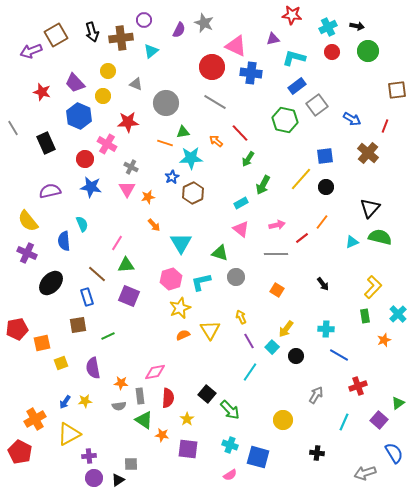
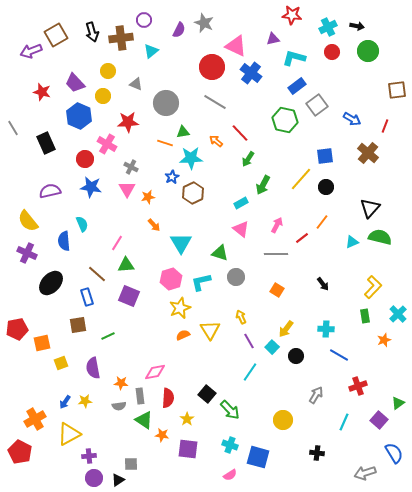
blue cross at (251, 73): rotated 30 degrees clockwise
pink arrow at (277, 225): rotated 49 degrees counterclockwise
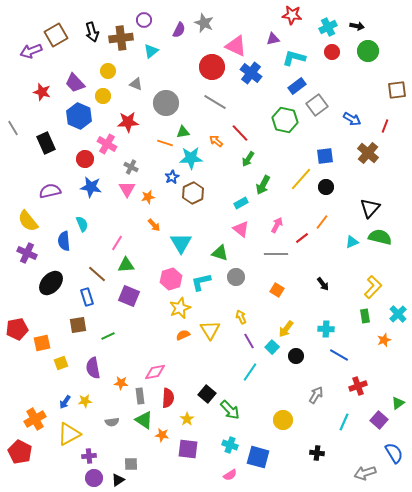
gray semicircle at (119, 406): moved 7 px left, 16 px down
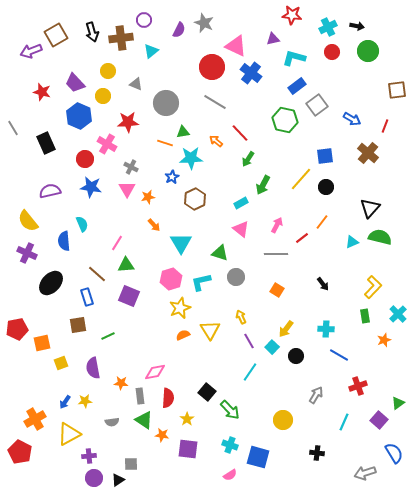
brown hexagon at (193, 193): moved 2 px right, 6 px down
black square at (207, 394): moved 2 px up
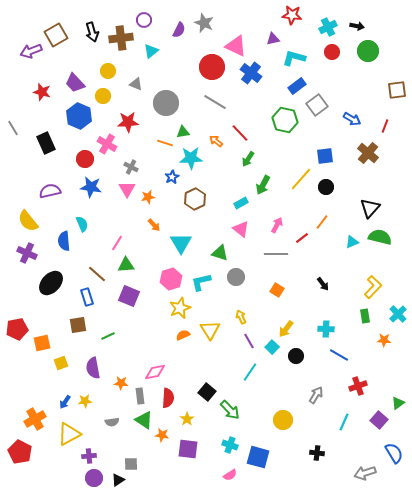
orange star at (384, 340): rotated 24 degrees clockwise
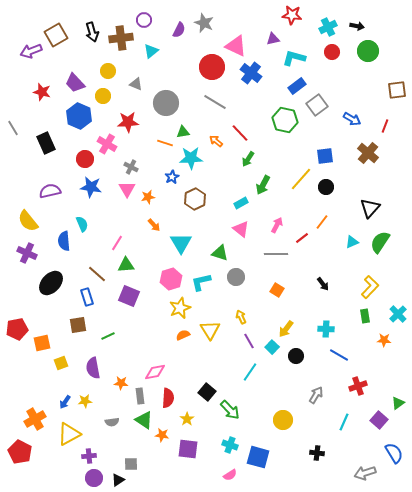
green semicircle at (380, 237): moved 5 px down; rotated 70 degrees counterclockwise
yellow L-shape at (373, 287): moved 3 px left
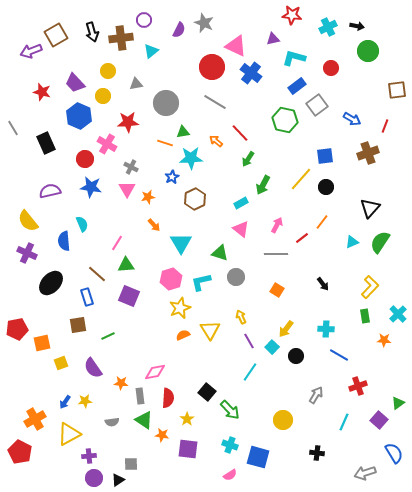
red circle at (332, 52): moved 1 px left, 16 px down
gray triangle at (136, 84): rotated 32 degrees counterclockwise
brown cross at (368, 153): rotated 30 degrees clockwise
purple semicircle at (93, 368): rotated 25 degrees counterclockwise
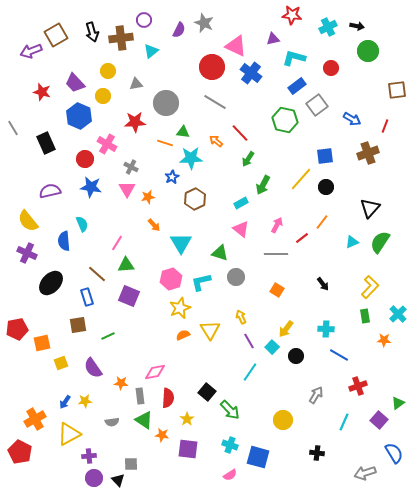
red star at (128, 122): moved 7 px right
green triangle at (183, 132): rotated 16 degrees clockwise
black triangle at (118, 480): rotated 40 degrees counterclockwise
